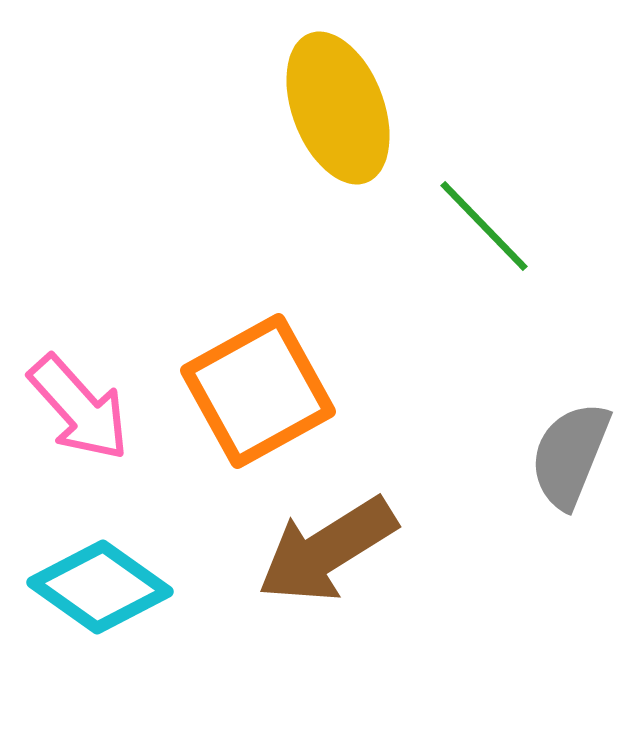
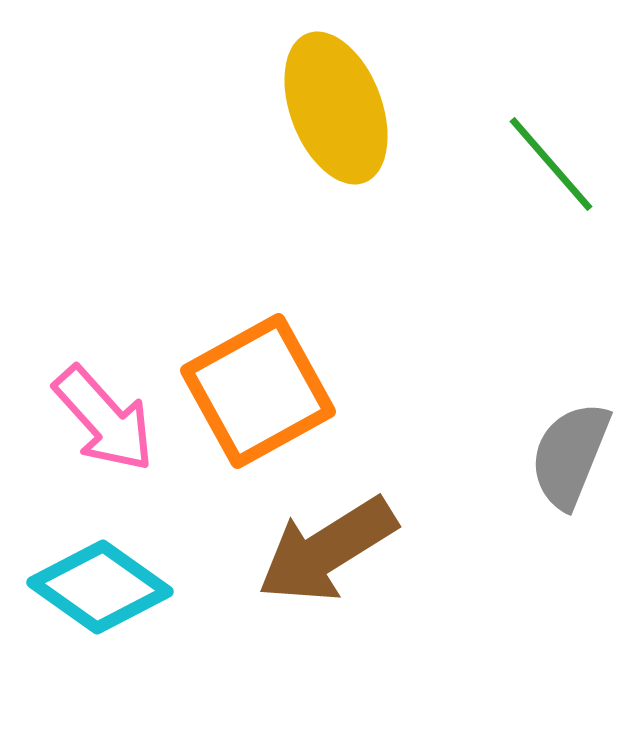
yellow ellipse: moved 2 px left
green line: moved 67 px right, 62 px up; rotated 3 degrees clockwise
pink arrow: moved 25 px right, 11 px down
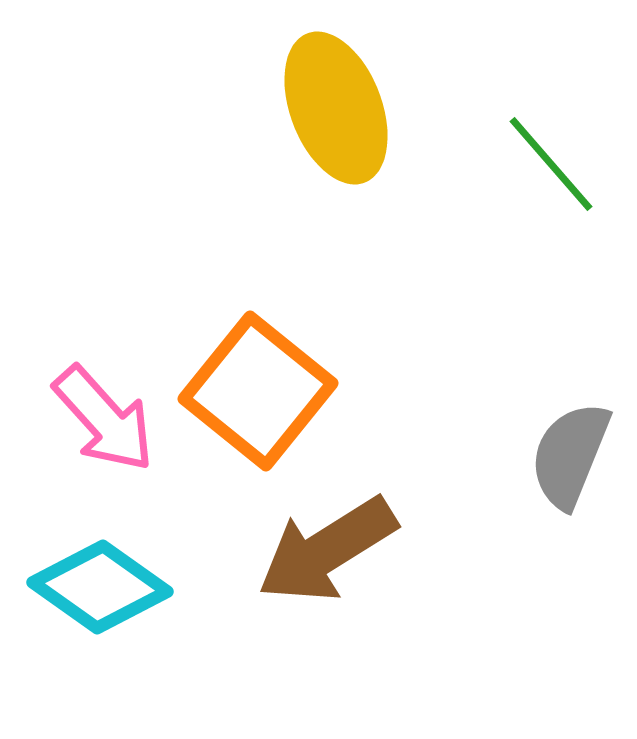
orange square: rotated 22 degrees counterclockwise
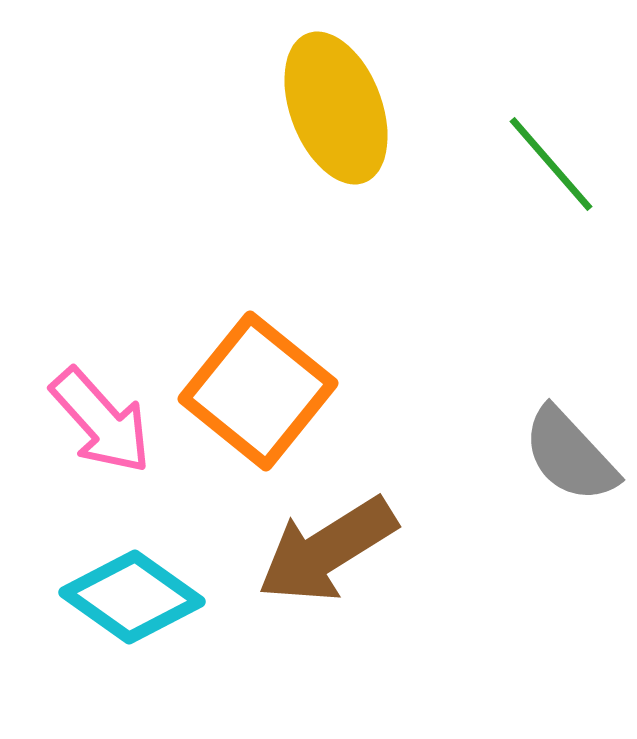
pink arrow: moved 3 px left, 2 px down
gray semicircle: rotated 65 degrees counterclockwise
cyan diamond: moved 32 px right, 10 px down
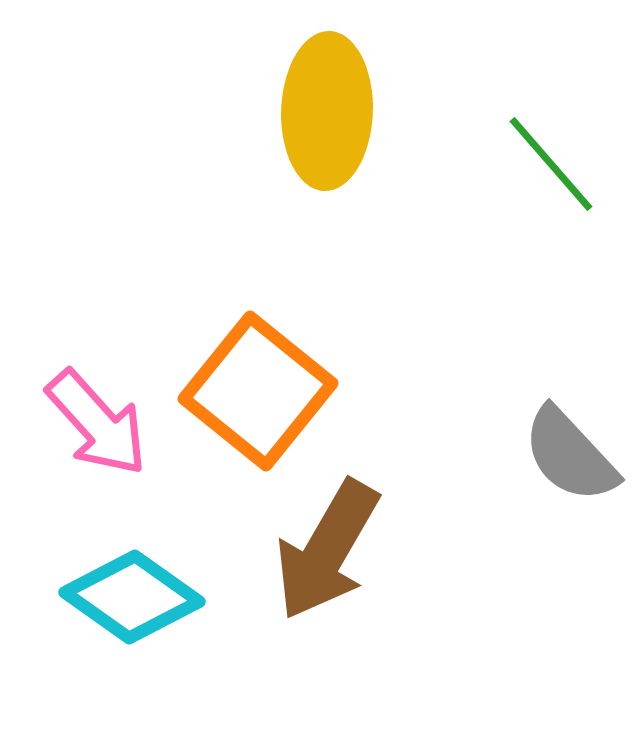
yellow ellipse: moved 9 px left, 3 px down; rotated 23 degrees clockwise
pink arrow: moved 4 px left, 2 px down
brown arrow: rotated 28 degrees counterclockwise
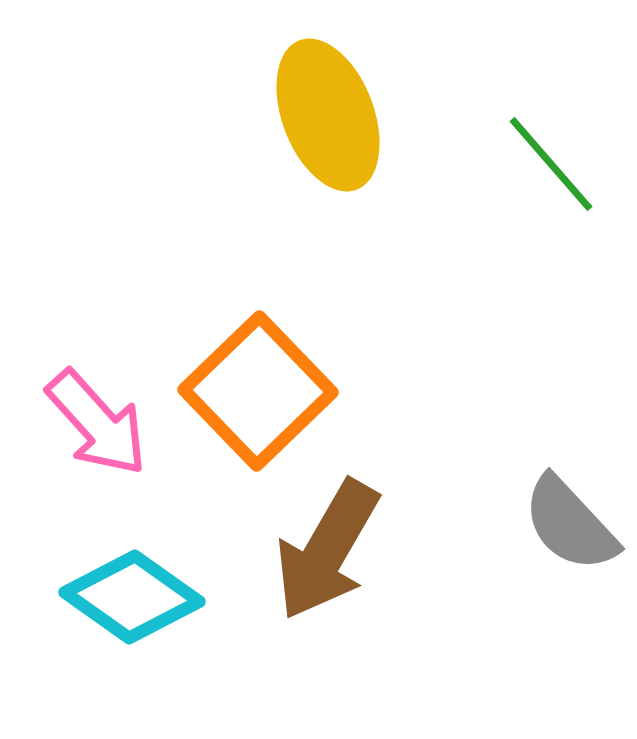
yellow ellipse: moved 1 px right, 4 px down; rotated 23 degrees counterclockwise
orange square: rotated 7 degrees clockwise
gray semicircle: moved 69 px down
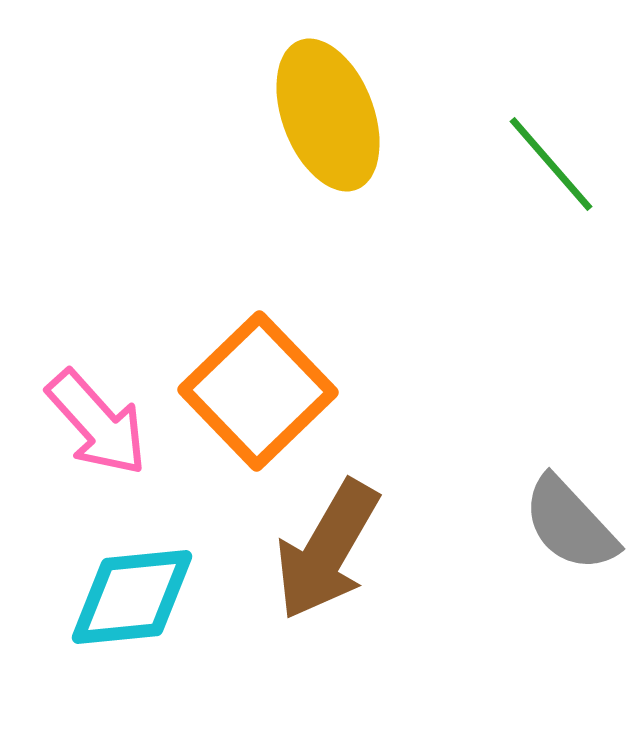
cyan diamond: rotated 41 degrees counterclockwise
